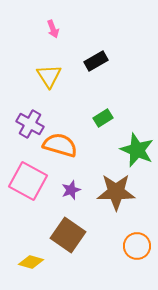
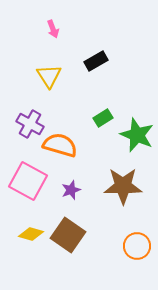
green star: moved 15 px up
brown star: moved 7 px right, 6 px up
yellow diamond: moved 28 px up
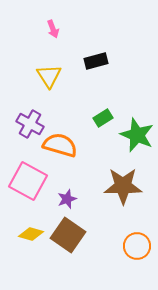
black rectangle: rotated 15 degrees clockwise
purple star: moved 4 px left, 9 px down
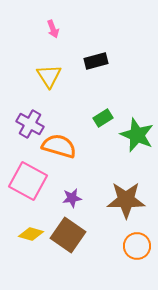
orange semicircle: moved 1 px left, 1 px down
brown star: moved 3 px right, 14 px down
purple star: moved 5 px right, 1 px up; rotated 12 degrees clockwise
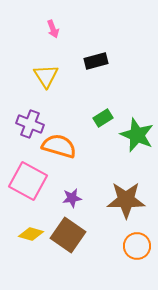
yellow triangle: moved 3 px left
purple cross: rotated 8 degrees counterclockwise
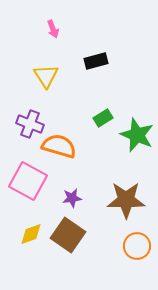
yellow diamond: rotated 35 degrees counterclockwise
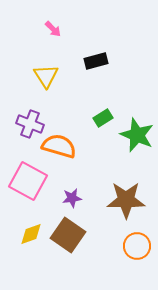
pink arrow: rotated 24 degrees counterclockwise
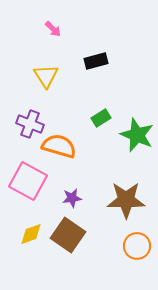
green rectangle: moved 2 px left
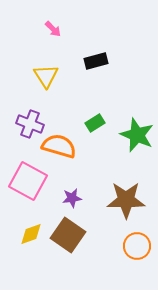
green rectangle: moved 6 px left, 5 px down
